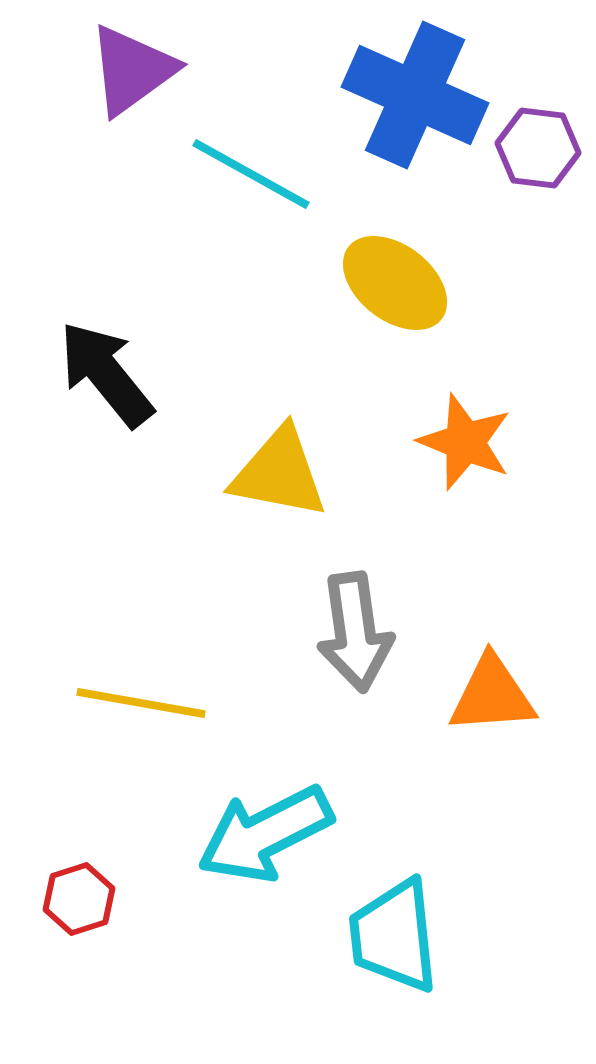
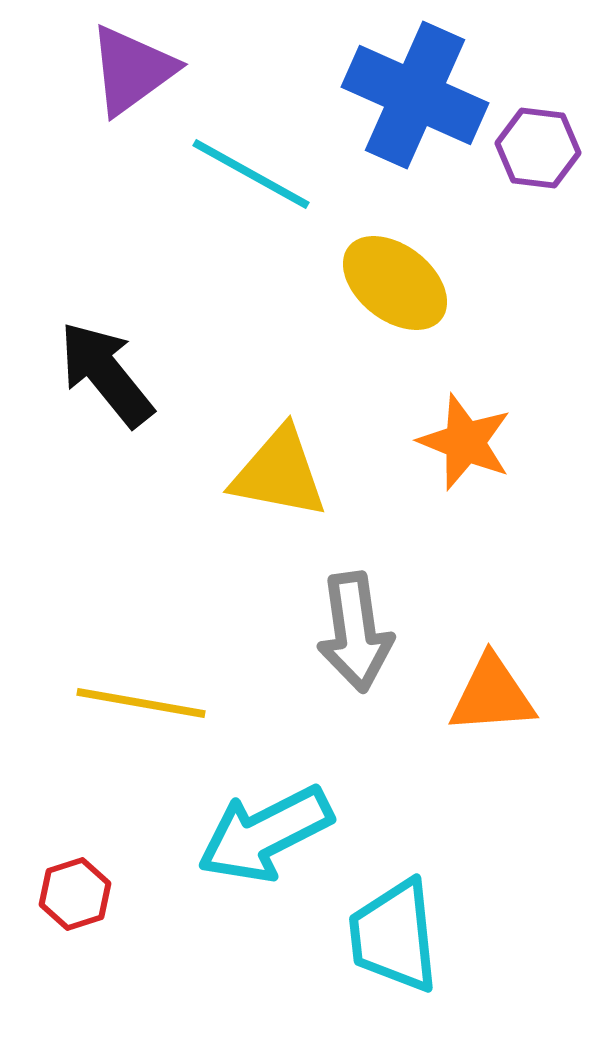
red hexagon: moved 4 px left, 5 px up
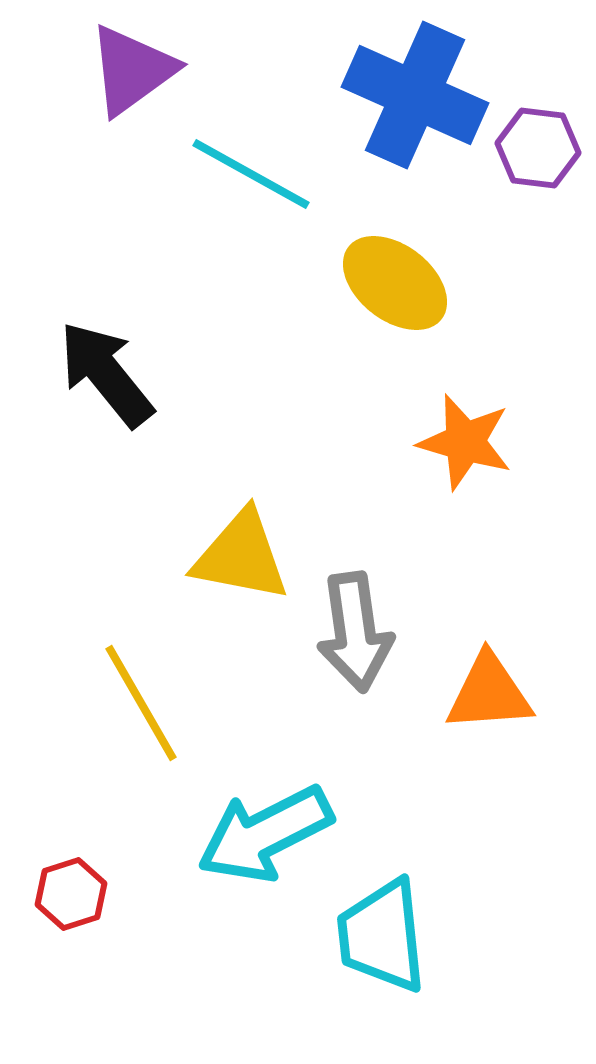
orange star: rotated 6 degrees counterclockwise
yellow triangle: moved 38 px left, 83 px down
orange triangle: moved 3 px left, 2 px up
yellow line: rotated 50 degrees clockwise
red hexagon: moved 4 px left
cyan trapezoid: moved 12 px left
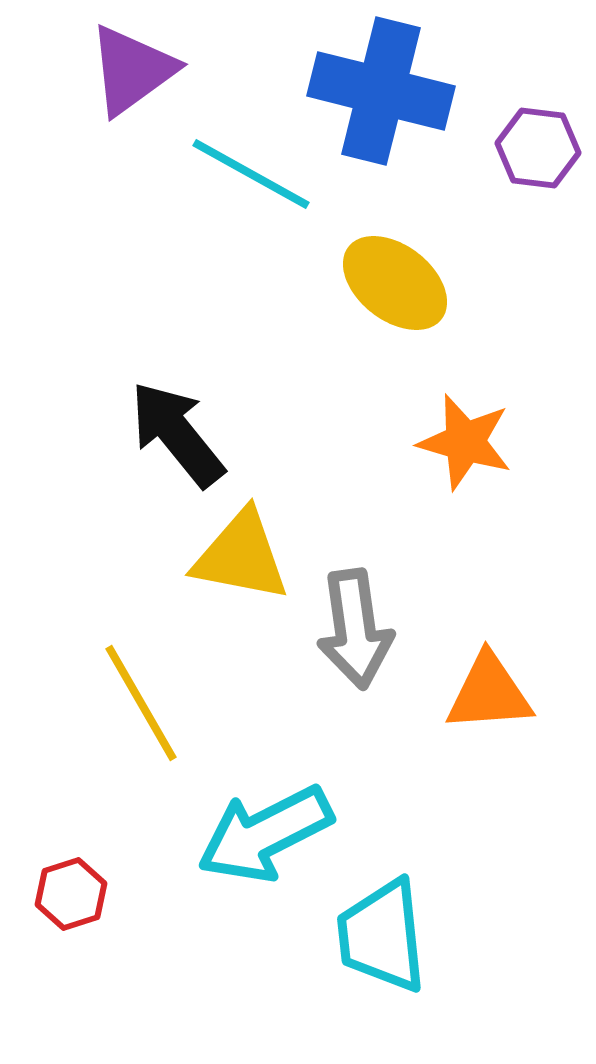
blue cross: moved 34 px left, 4 px up; rotated 10 degrees counterclockwise
black arrow: moved 71 px right, 60 px down
gray arrow: moved 3 px up
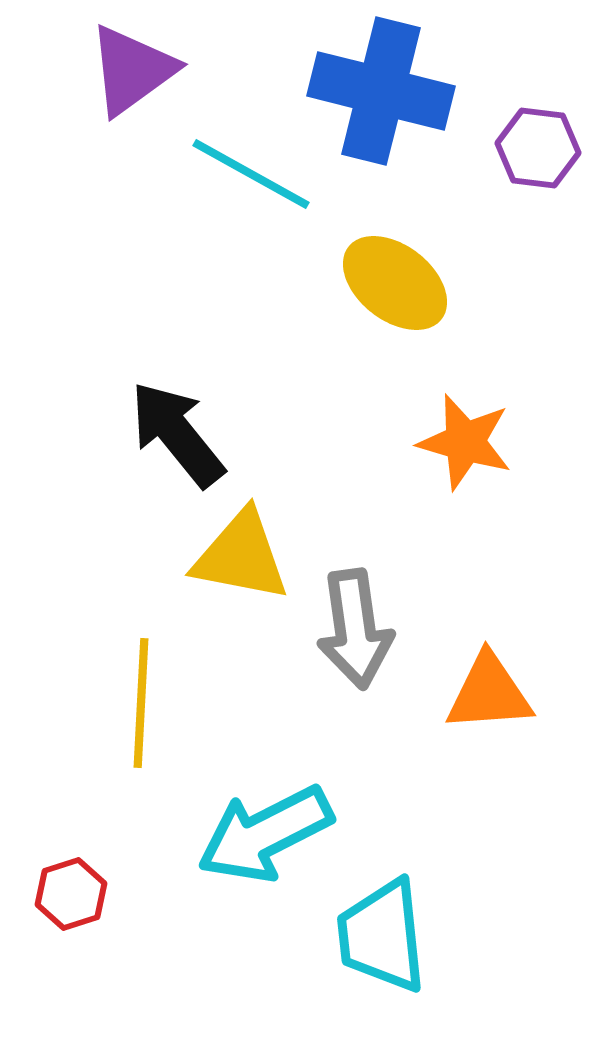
yellow line: rotated 33 degrees clockwise
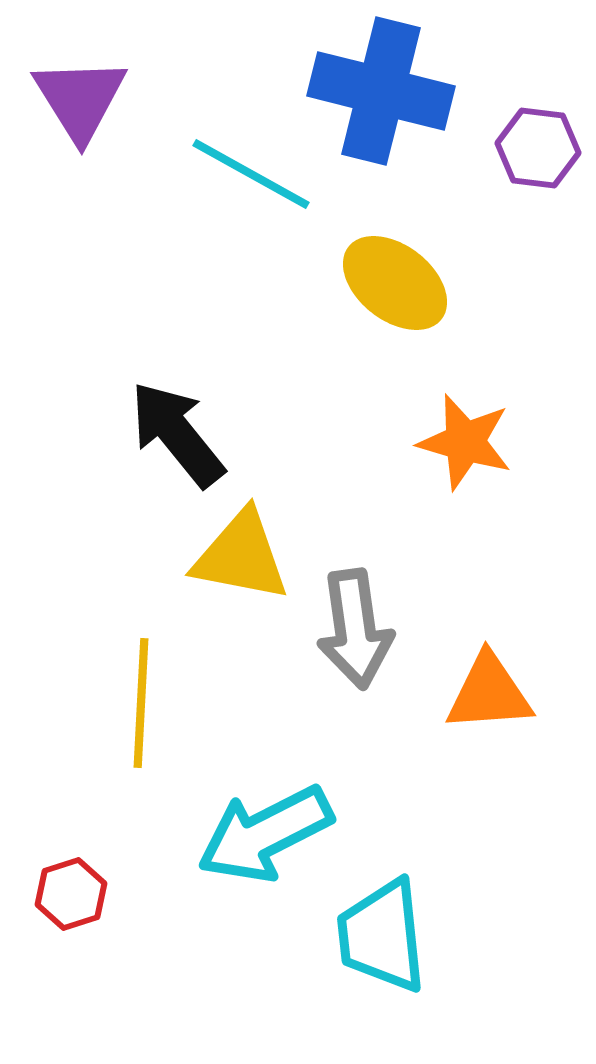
purple triangle: moved 52 px left, 29 px down; rotated 26 degrees counterclockwise
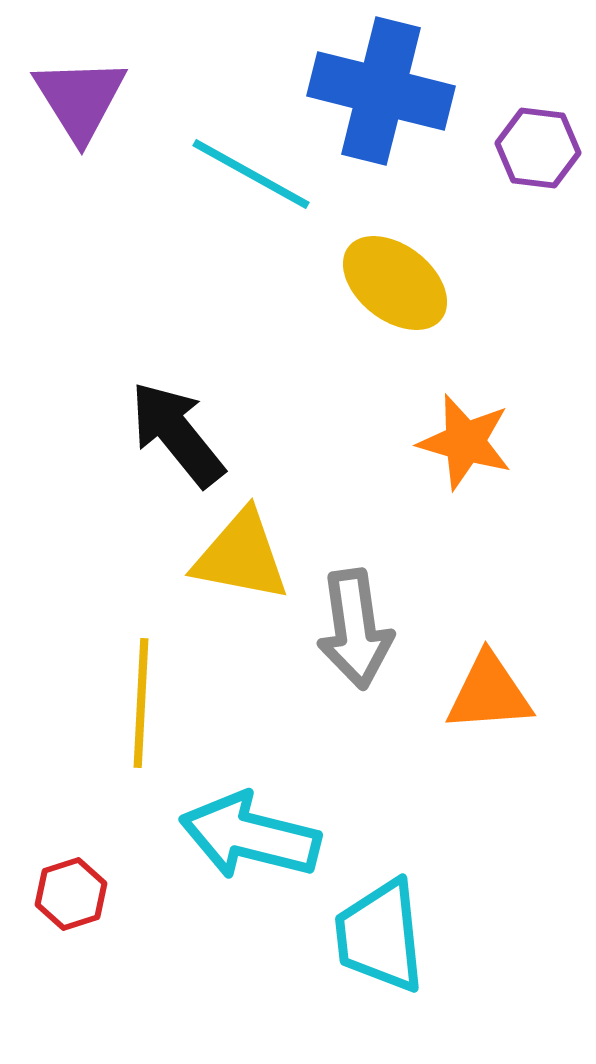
cyan arrow: moved 15 px left, 2 px down; rotated 41 degrees clockwise
cyan trapezoid: moved 2 px left
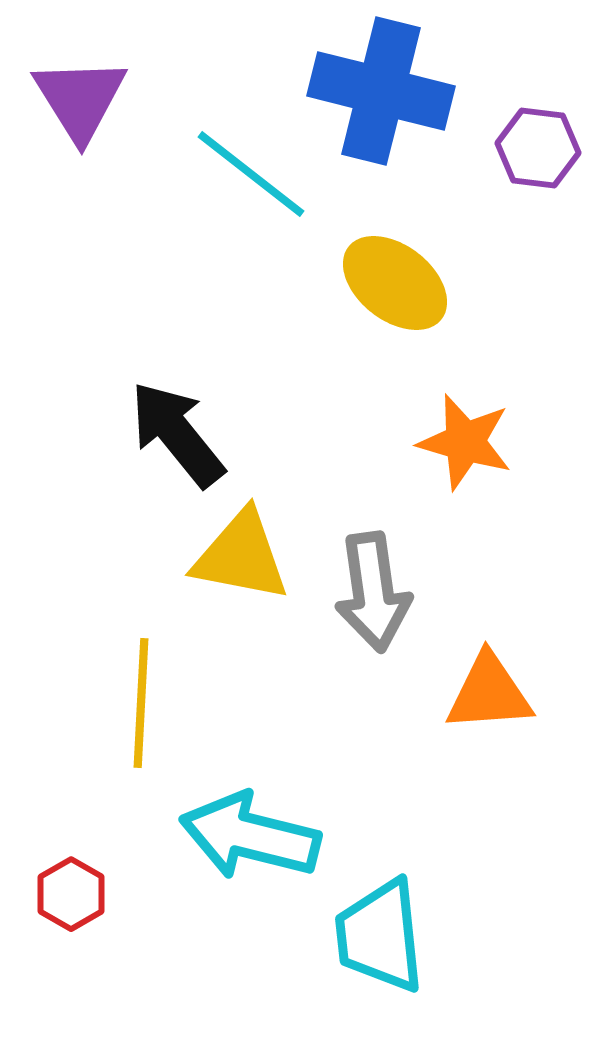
cyan line: rotated 9 degrees clockwise
gray arrow: moved 18 px right, 37 px up
red hexagon: rotated 12 degrees counterclockwise
